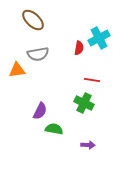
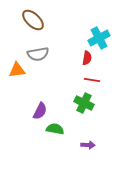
red semicircle: moved 8 px right, 10 px down
green semicircle: moved 1 px right
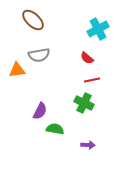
cyan cross: moved 1 px left, 9 px up
gray semicircle: moved 1 px right, 1 px down
red semicircle: rotated 120 degrees clockwise
red line: rotated 21 degrees counterclockwise
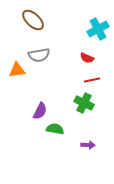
red semicircle: rotated 16 degrees counterclockwise
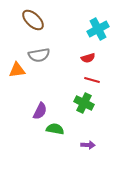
red semicircle: moved 1 px right; rotated 40 degrees counterclockwise
red line: rotated 28 degrees clockwise
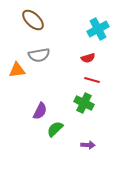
green semicircle: rotated 54 degrees counterclockwise
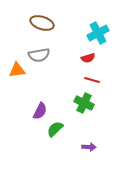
brown ellipse: moved 9 px right, 3 px down; rotated 25 degrees counterclockwise
cyan cross: moved 4 px down
purple arrow: moved 1 px right, 2 px down
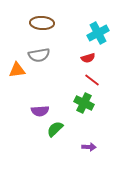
brown ellipse: rotated 15 degrees counterclockwise
red line: rotated 21 degrees clockwise
purple semicircle: rotated 60 degrees clockwise
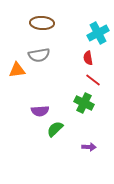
red semicircle: rotated 96 degrees clockwise
red line: moved 1 px right
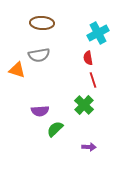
orange triangle: rotated 24 degrees clockwise
red line: rotated 35 degrees clockwise
green cross: moved 2 px down; rotated 18 degrees clockwise
